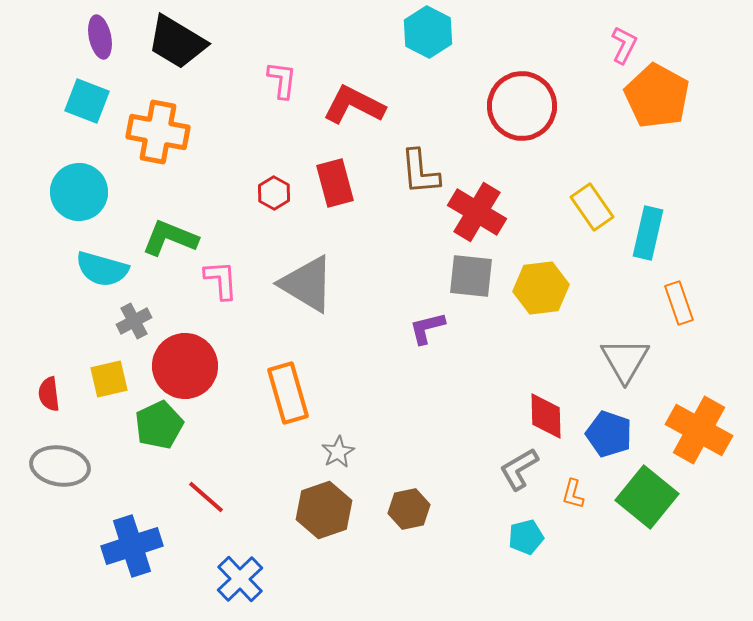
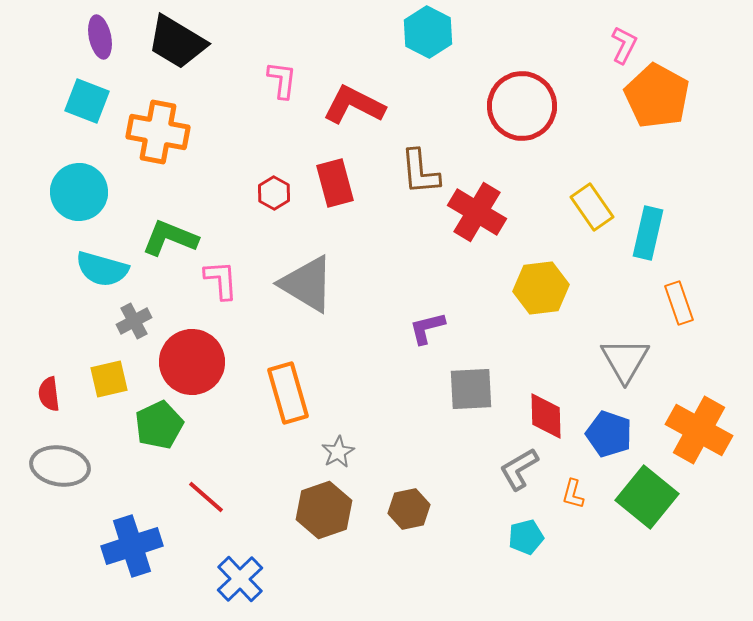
gray square at (471, 276): moved 113 px down; rotated 9 degrees counterclockwise
red circle at (185, 366): moved 7 px right, 4 px up
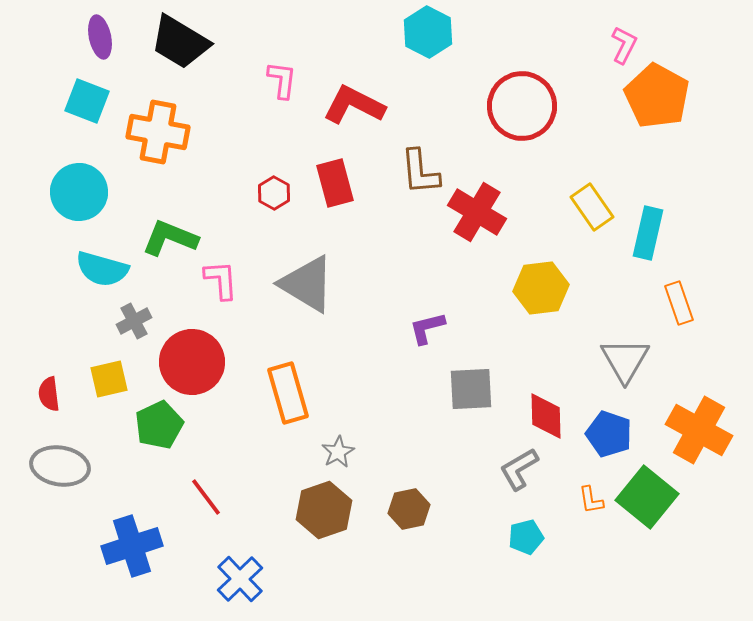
black trapezoid at (177, 42): moved 3 px right
orange L-shape at (573, 494): moved 18 px right, 6 px down; rotated 24 degrees counterclockwise
red line at (206, 497): rotated 12 degrees clockwise
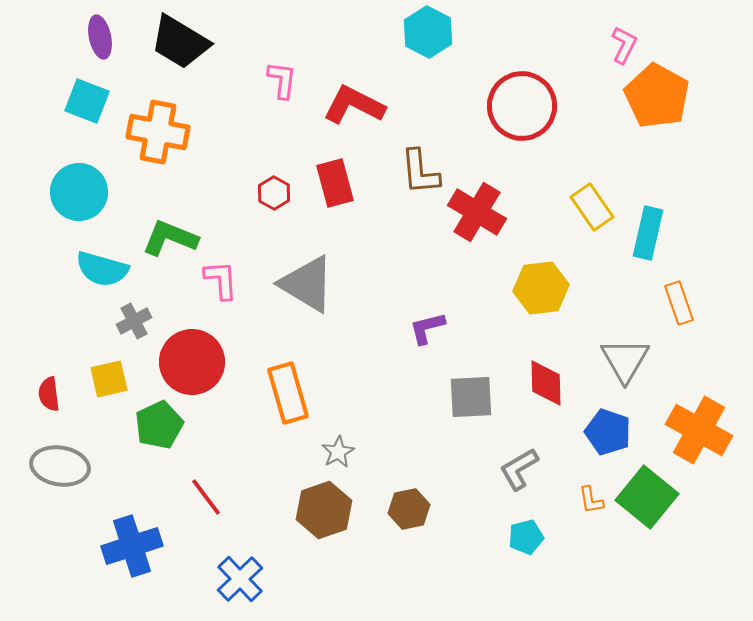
gray square at (471, 389): moved 8 px down
red diamond at (546, 416): moved 33 px up
blue pentagon at (609, 434): moved 1 px left, 2 px up
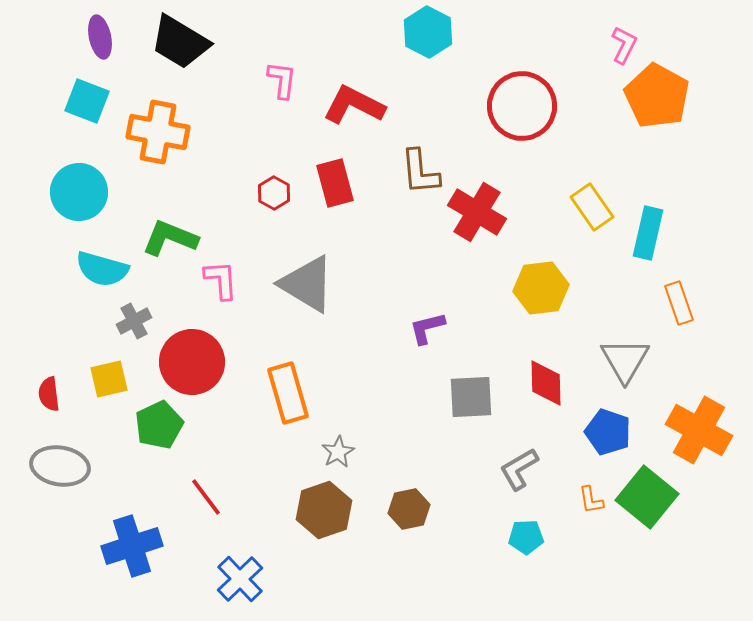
cyan pentagon at (526, 537): rotated 12 degrees clockwise
